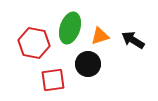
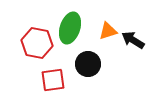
orange triangle: moved 8 px right, 5 px up
red hexagon: moved 3 px right
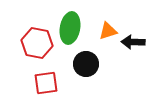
green ellipse: rotated 8 degrees counterclockwise
black arrow: moved 2 px down; rotated 30 degrees counterclockwise
black circle: moved 2 px left
red square: moved 7 px left, 3 px down
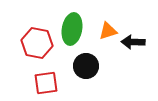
green ellipse: moved 2 px right, 1 px down
black circle: moved 2 px down
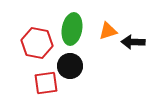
black circle: moved 16 px left
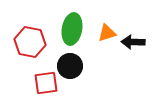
orange triangle: moved 1 px left, 2 px down
red hexagon: moved 7 px left, 1 px up
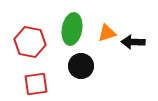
black circle: moved 11 px right
red square: moved 10 px left, 1 px down
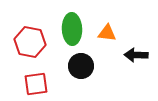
green ellipse: rotated 12 degrees counterclockwise
orange triangle: rotated 24 degrees clockwise
black arrow: moved 3 px right, 13 px down
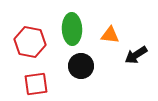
orange triangle: moved 3 px right, 2 px down
black arrow: rotated 35 degrees counterclockwise
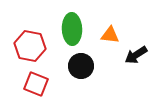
red hexagon: moved 4 px down
red square: rotated 30 degrees clockwise
